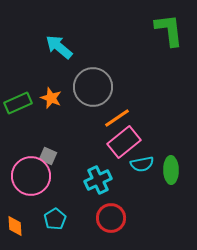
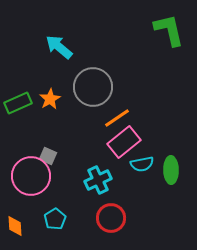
green L-shape: rotated 6 degrees counterclockwise
orange star: moved 1 px left, 1 px down; rotated 20 degrees clockwise
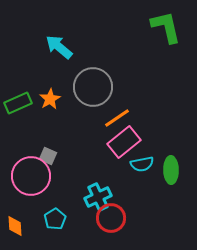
green L-shape: moved 3 px left, 3 px up
cyan cross: moved 17 px down
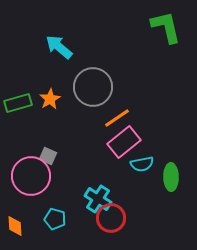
green rectangle: rotated 8 degrees clockwise
green ellipse: moved 7 px down
cyan cross: moved 2 px down; rotated 32 degrees counterclockwise
cyan pentagon: rotated 25 degrees counterclockwise
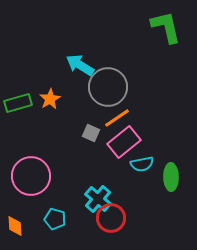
cyan arrow: moved 21 px right, 18 px down; rotated 8 degrees counterclockwise
gray circle: moved 15 px right
gray square: moved 43 px right, 23 px up
cyan cross: rotated 8 degrees clockwise
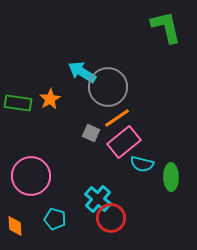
cyan arrow: moved 2 px right, 7 px down
green rectangle: rotated 24 degrees clockwise
cyan semicircle: rotated 25 degrees clockwise
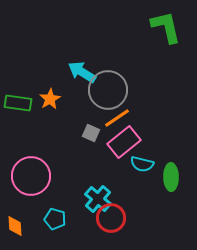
gray circle: moved 3 px down
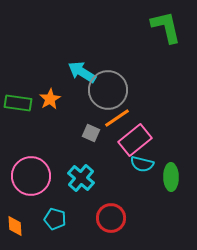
pink rectangle: moved 11 px right, 2 px up
cyan cross: moved 17 px left, 21 px up
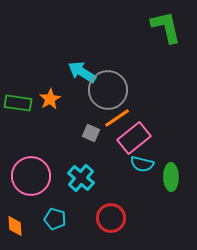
pink rectangle: moved 1 px left, 2 px up
